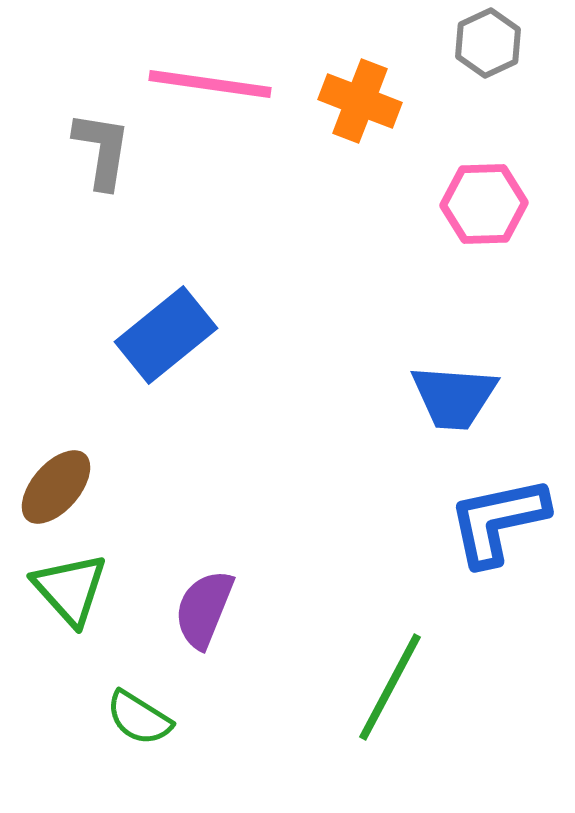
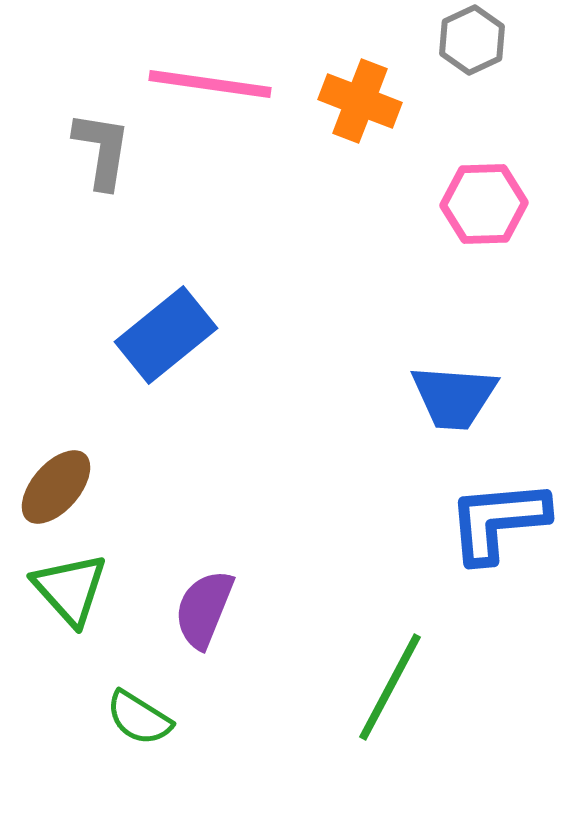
gray hexagon: moved 16 px left, 3 px up
blue L-shape: rotated 7 degrees clockwise
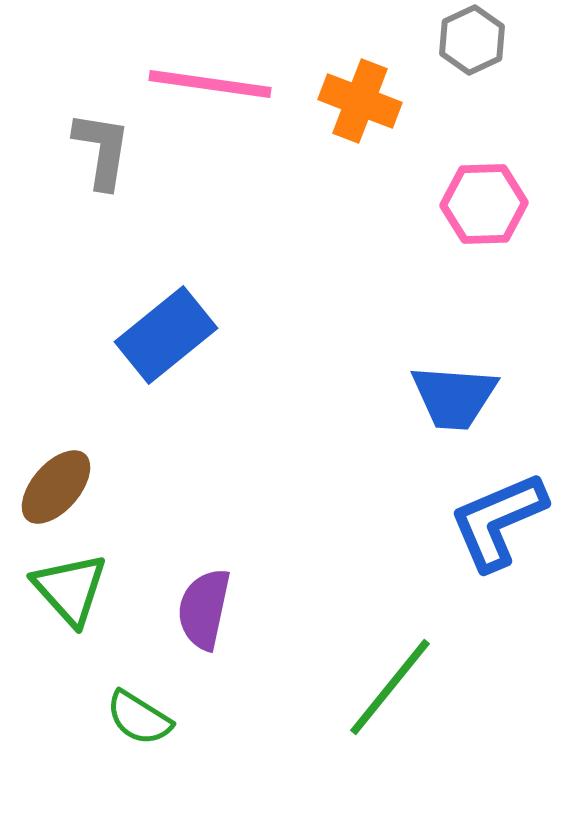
blue L-shape: rotated 18 degrees counterclockwise
purple semicircle: rotated 10 degrees counterclockwise
green line: rotated 11 degrees clockwise
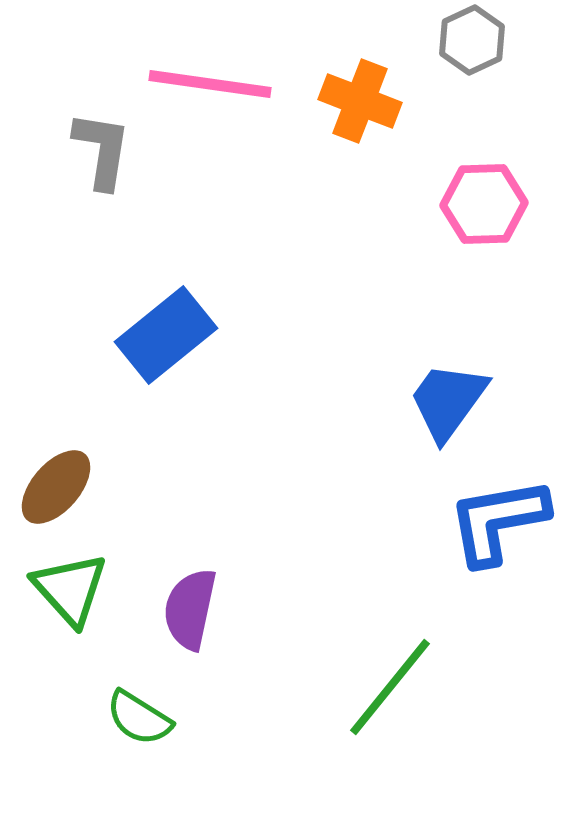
blue trapezoid: moved 6 px left, 4 px down; rotated 122 degrees clockwise
blue L-shape: rotated 13 degrees clockwise
purple semicircle: moved 14 px left
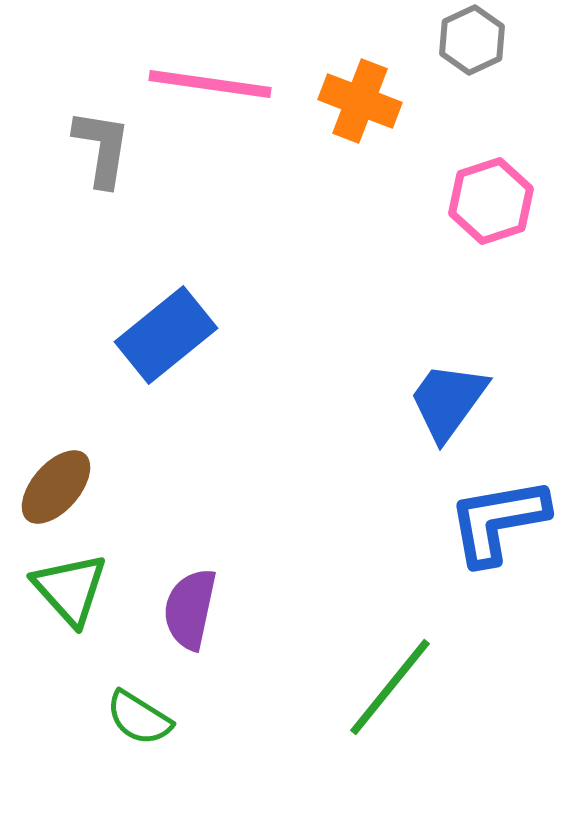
gray L-shape: moved 2 px up
pink hexagon: moved 7 px right, 3 px up; rotated 16 degrees counterclockwise
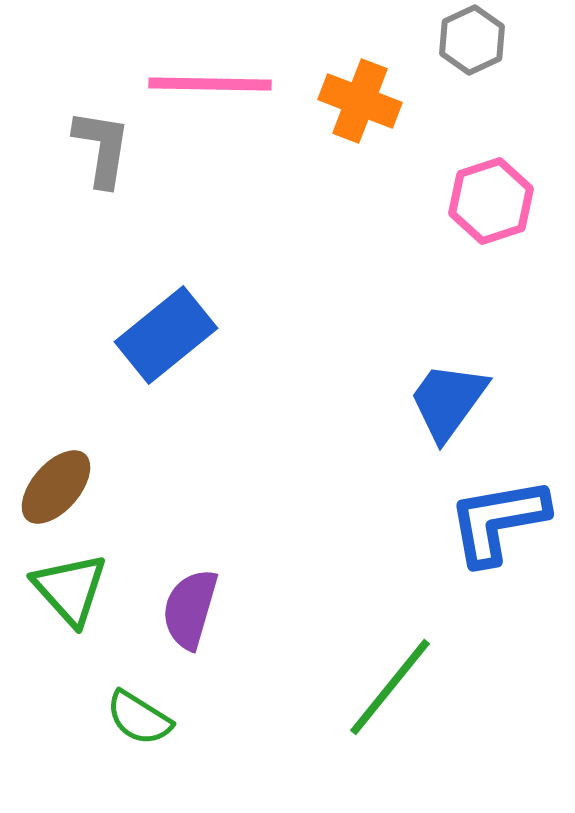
pink line: rotated 7 degrees counterclockwise
purple semicircle: rotated 4 degrees clockwise
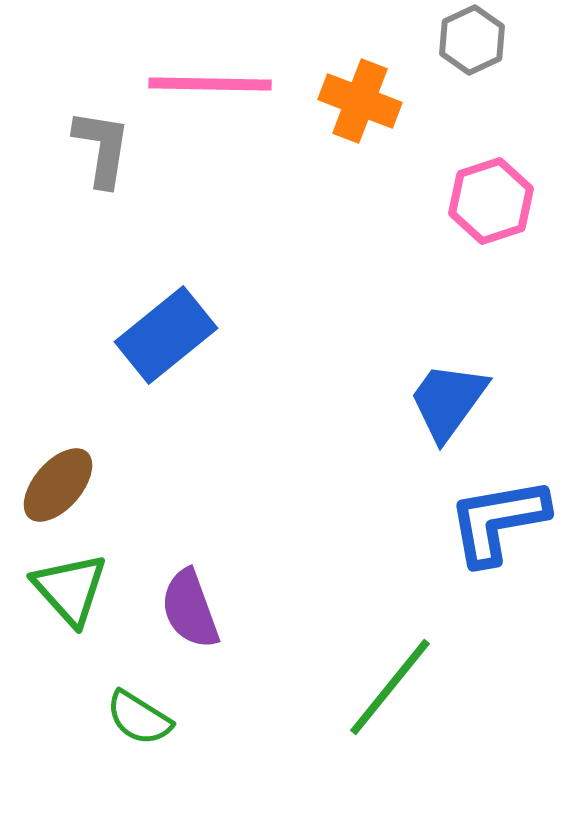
brown ellipse: moved 2 px right, 2 px up
purple semicircle: rotated 36 degrees counterclockwise
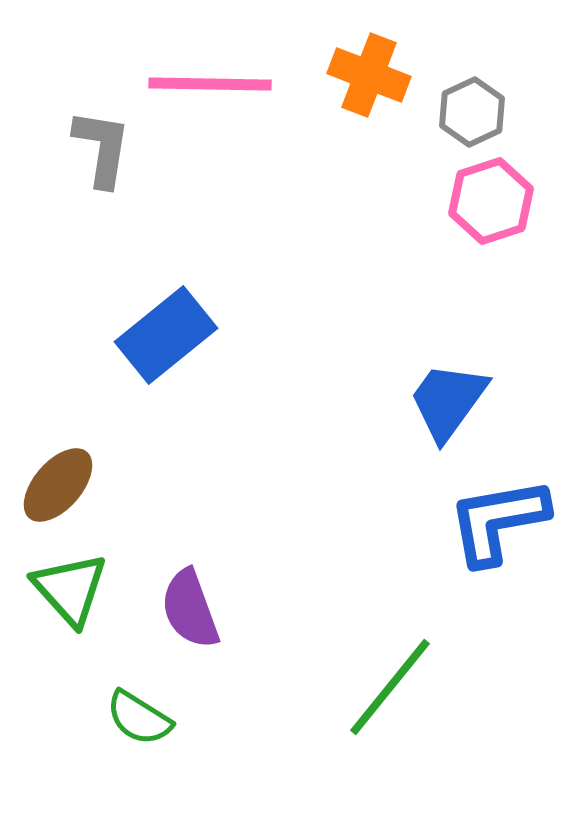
gray hexagon: moved 72 px down
orange cross: moved 9 px right, 26 px up
